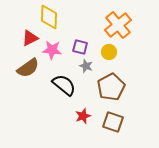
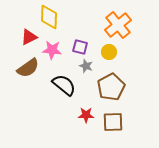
red triangle: moved 1 px left, 1 px up
red star: moved 3 px right, 1 px up; rotated 21 degrees clockwise
brown square: rotated 20 degrees counterclockwise
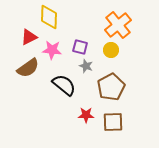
yellow circle: moved 2 px right, 2 px up
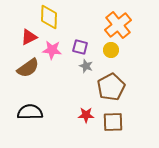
black semicircle: moved 34 px left, 27 px down; rotated 40 degrees counterclockwise
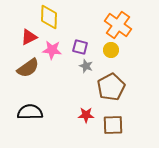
orange cross: rotated 16 degrees counterclockwise
brown square: moved 3 px down
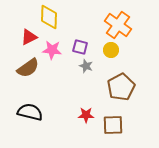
brown pentagon: moved 10 px right
black semicircle: rotated 15 degrees clockwise
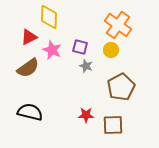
pink star: rotated 18 degrees clockwise
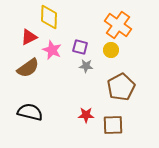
gray star: rotated 16 degrees counterclockwise
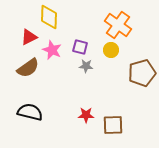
brown pentagon: moved 21 px right, 14 px up; rotated 12 degrees clockwise
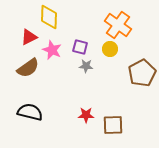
yellow circle: moved 1 px left, 1 px up
brown pentagon: rotated 12 degrees counterclockwise
